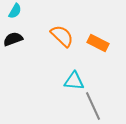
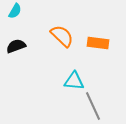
black semicircle: moved 3 px right, 7 px down
orange rectangle: rotated 20 degrees counterclockwise
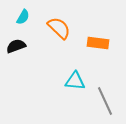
cyan semicircle: moved 8 px right, 6 px down
orange semicircle: moved 3 px left, 8 px up
cyan triangle: moved 1 px right
gray line: moved 12 px right, 5 px up
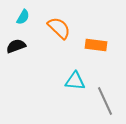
orange rectangle: moved 2 px left, 2 px down
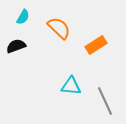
orange rectangle: rotated 40 degrees counterclockwise
cyan triangle: moved 4 px left, 5 px down
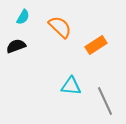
orange semicircle: moved 1 px right, 1 px up
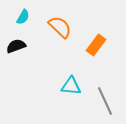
orange rectangle: rotated 20 degrees counterclockwise
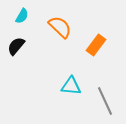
cyan semicircle: moved 1 px left, 1 px up
black semicircle: rotated 30 degrees counterclockwise
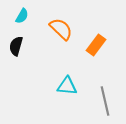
orange semicircle: moved 1 px right, 2 px down
black semicircle: rotated 24 degrees counterclockwise
cyan triangle: moved 4 px left
gray line: rotated 12 degrees clockwise
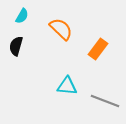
orange rectangle: moved 2 px right, 4 px down
gray line: rotated 56 degrees counterclockwise
